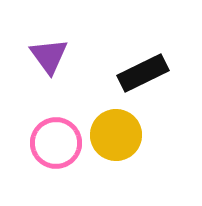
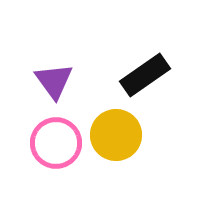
purple triangle: moved 5 px right, 25 px down
black rectangle: moved 2 px right, 2 px down; rotated 9 degrees counterclockwise
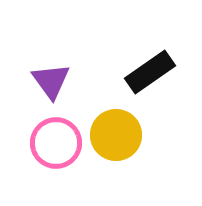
black rectangle: moved 5 px right, 3 px up
purple triangle: moved 3 px left
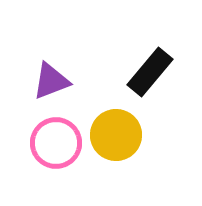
black rectangle: rotated 15 degrees counterclockwise
purple triangle: rotated 45 degrees clockwise
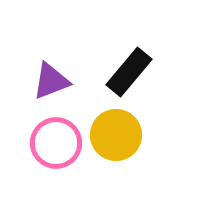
black rectangle: moved 21 px left
